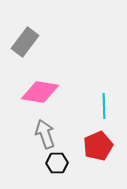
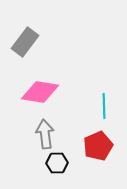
gray arrow: rotated 12 degrees clockwise
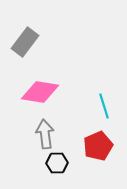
cyan line: rotated 15 degrees counterclockwise
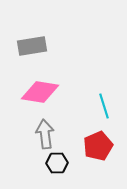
gray rectangle: moved 7 px right, 4 px down; rotated 44 degrees clockwise
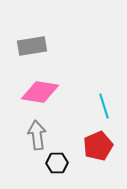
gray arrow: moved 8 px left, 1 px down
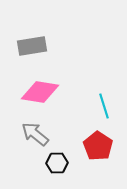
gray arrow: moved 2 px left, 1 px up; rotated 44 degrees counterclockwise
red pentagon: rotated 16 degrees counterclockwise
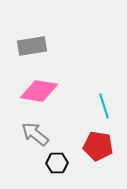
pink diamond: moved 1 px left, 1 px up
red pentagon: rotated 24 degrees counterclockwise
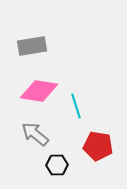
cyan line: moved 28 px left
black hexagon: moved 2 px down
